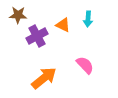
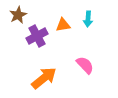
brown star: rotated 30 degrees counterclockwise
orange triangle: rotated 35 degrees counterclockwise
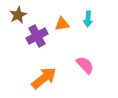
orange triangle: moved 1 px left, 1 px up
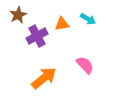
cyan arrow: rotated 63 degrees counterclockwise
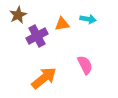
cyan arrow: rotated 21 degrees counterclockwise
pink semicircle: rotated 18 degrees clockwise
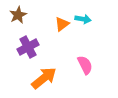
cyan arrow: moved 5 px left
orange triangle: rotated 28 degrees counterclockwise
purple cross: moved 9 px left, 11 px down
